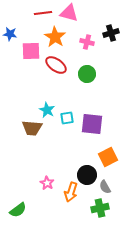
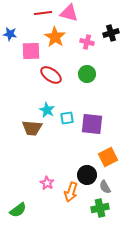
red ellipse: moved 5 px left, 10 px down
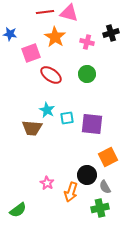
red line: moved 2 px right, 1 px up
pink square: moved 2 px down; rotated 18 degrees counterclockwise
